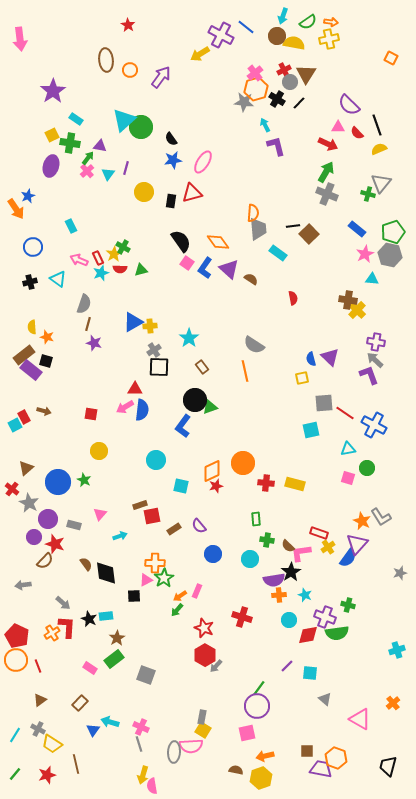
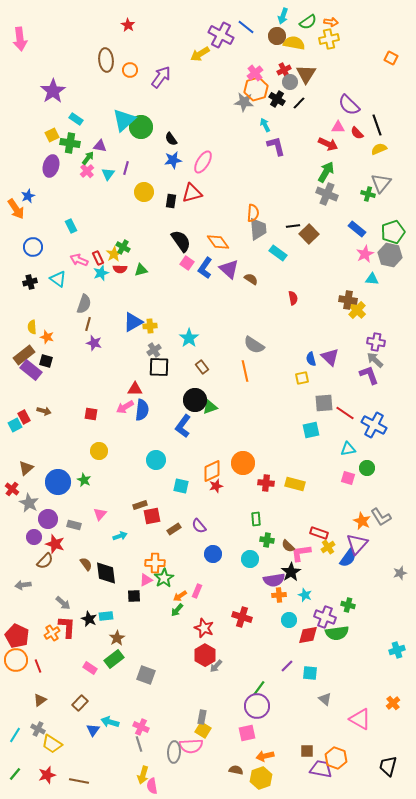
brown line at (76, 764): moved 3 px right, 17 px down; rotated 66 degrees counterclockwise
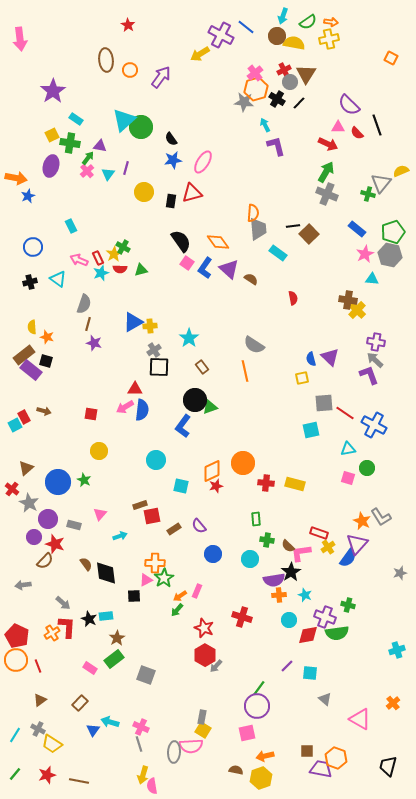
yellow semicircle at (379, 149): moved 22 px right, 22 px down
orange arrow at (16, 209): moved 31 px up; rotated 45 degrees counterclockwise
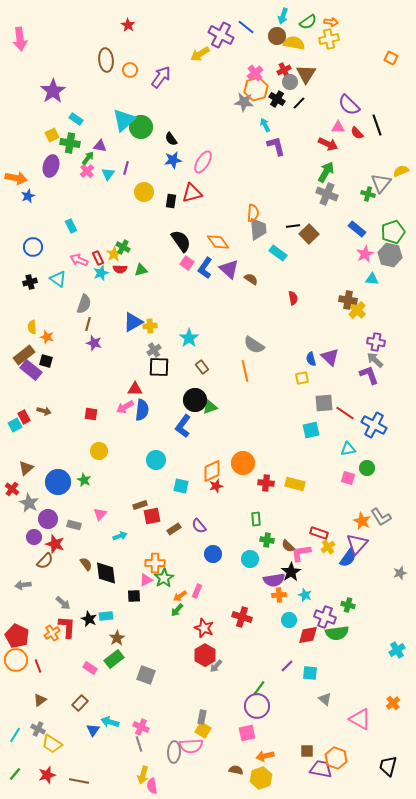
cyan cross at (397, 650): rotated 14 degrees counterclockwise
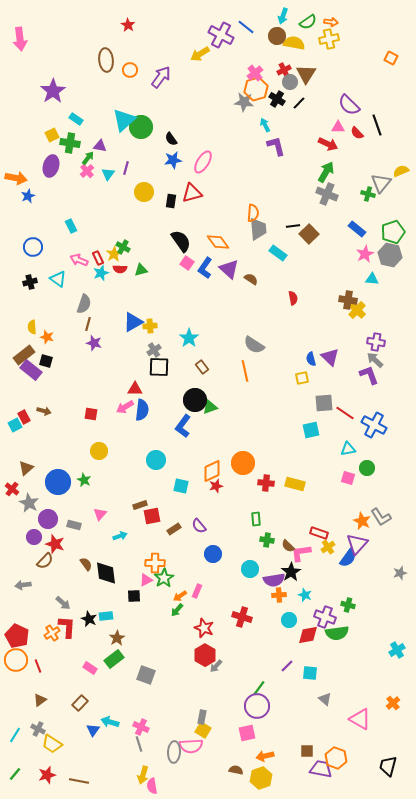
cyan circle at (250, 559): moved 10 px down
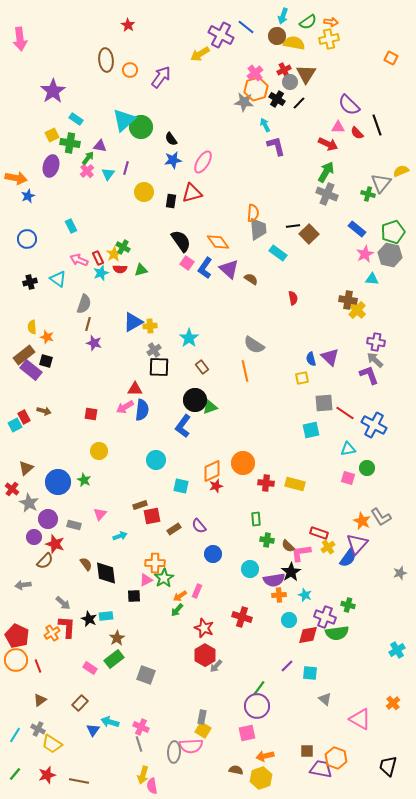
blue circle at (33, 247): moved 6 px left, 8 px up
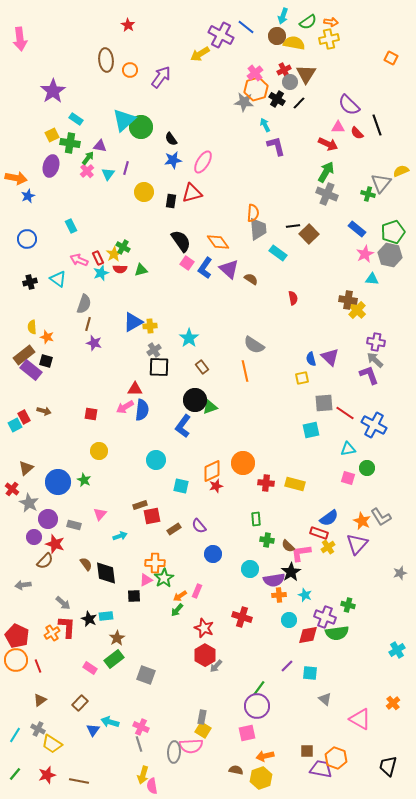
blue semicircle at (348, 558): moved 19 px left, 40 px up; rotated 18 degrees clockwise
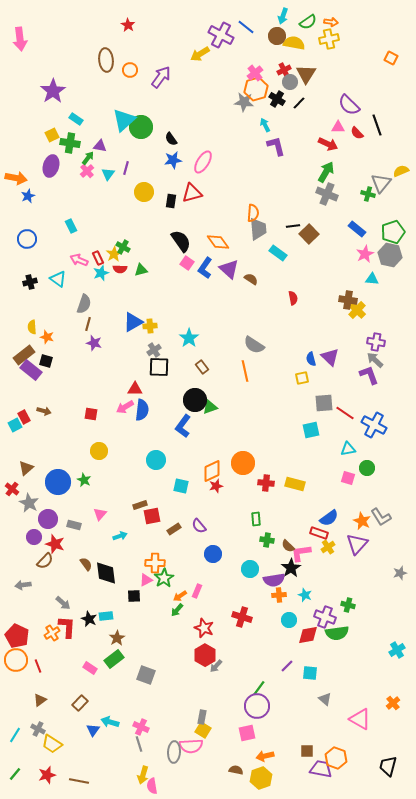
black star at (291, 572): moved 4 px up
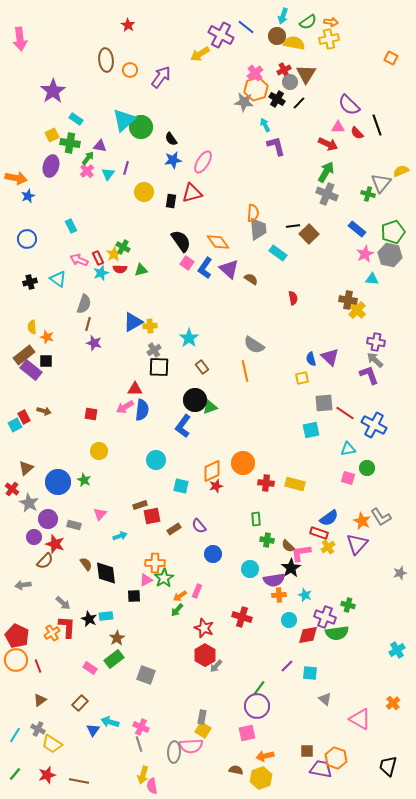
black square at (46, 361): rotated 16 degrees counterclockwise
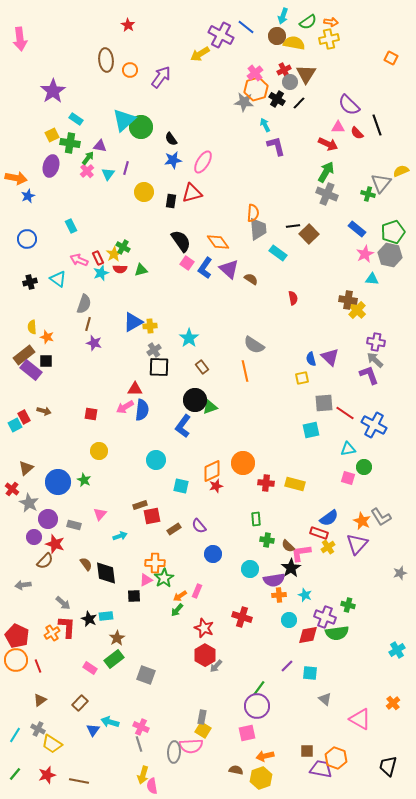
green circle at (367, 468): moved 3 px left, 1 px up
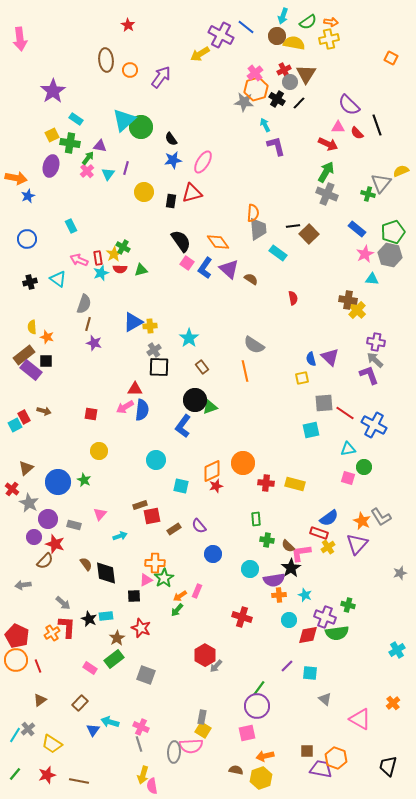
red rectangle at (98, 258): rotated 16 degrees clockwise
red star at (204, 628): moved 63 px left
gray cross at (38, 729): moved 10 px left; rotated 24 degrees clockwise
